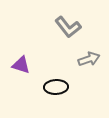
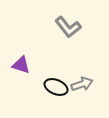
gray arrow: moved 7 px left, 25 px down
black ellipse: rotated 25 degrees clockwise
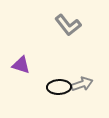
gray L-shape: moved 2 px up
black ellipse: moved 3 px right; rotated 25 degrees counterclockwise
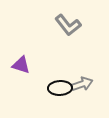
black ellipse: moved 1 px right, 1 px down
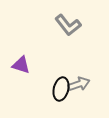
gray arrow: moved 3 px left
black ellipse: moved 1 px right, 1 px down; rotated 75 degrees counterclockwise
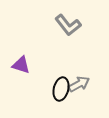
gray arrow: rotated 10 degrees counterclockwise
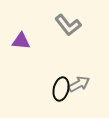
purple triangle: moved 24 px up; rotated 12 degrees counterclockwise
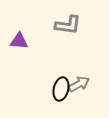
gray L-shape: rotated 44 degrees counterclockwise
purple triangle: moved 2 px left
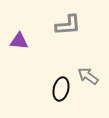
gray L-shape: rotated 12 degrees counterclockwise
gray arrow: moved 9 px right, 8 px up; rotated 115 degrees counterclockwise
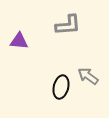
black ellipse: moved 2 px up
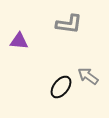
gray L-shape: moved 1 px right, 1 px up; rotated 12 degrees clockwise
black ellipse: rotated 25 degrees clockwise
